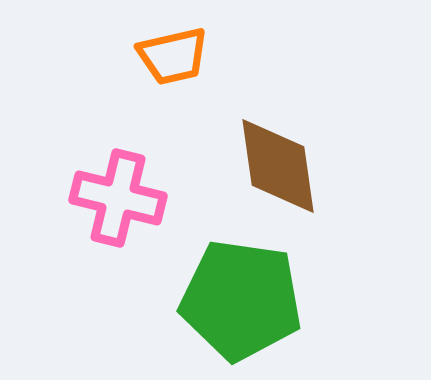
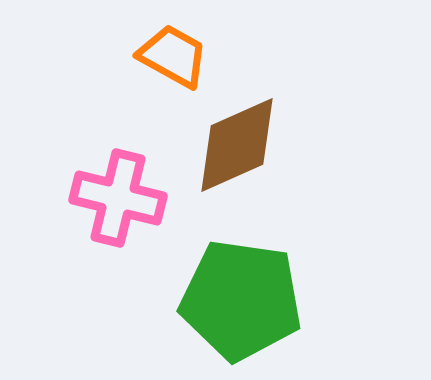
orange trapezoid: rotated 138 degrees counterclockwise
brown diamond: moved 41 px left, 21 px up; rotated 74 degrees clockwise
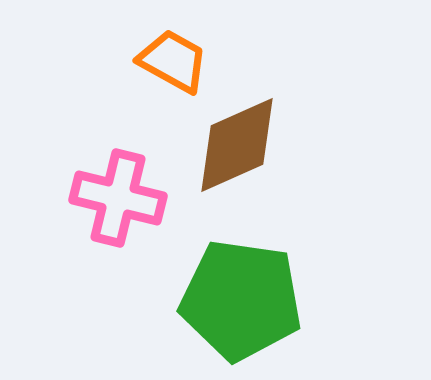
orange trapezoid: moved 5 px down
